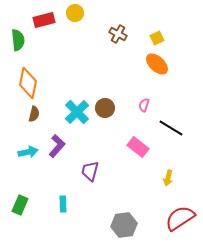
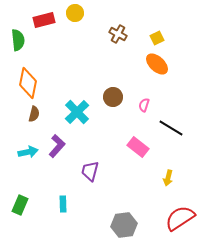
brown circle: moved 8 px right, 11 px up
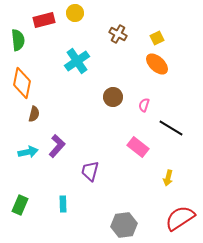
orange diamond: moved 6 px left
cyan cross: moved 51 px up; rotated 10 degrees clockwise
